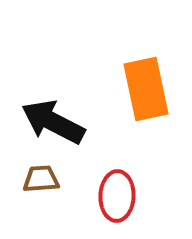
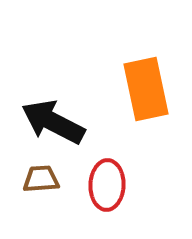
red ellipse: moved 10 px left, 11 px up
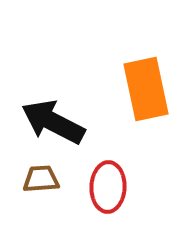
red ellipse: moved 1 px right, 2 px down
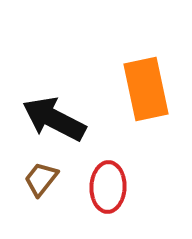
black arrow: moved 1 px right, 3 px up
brown trapezoid: rotated 48 degrees counterclockwise
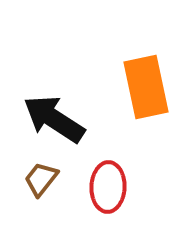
orange rectangle: moved 2 px up
black arrow: rotated 6 degrees clockwise
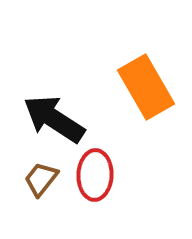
orange rectangle: rotated 18 degrees counterclockwise
red ellipse: moved 13 px left, 12 px up
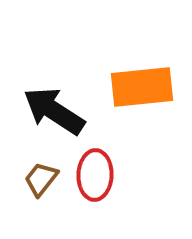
orange rectangle: moved 4 px left; rotated 66 degrees counterclockwise
black arrow: moved 8 px up
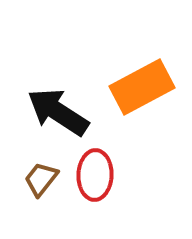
orange rectangle: rotated 22 degrees counterclockwise
black arrow: moved 4 px right, 1 px down
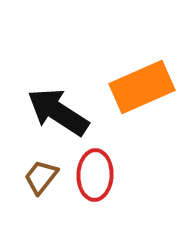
orange rectangle: rotated 4 degrees clockwise
brown trapezoid: moved 2 px up
